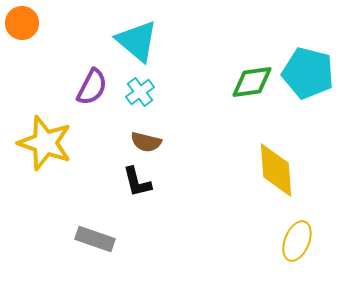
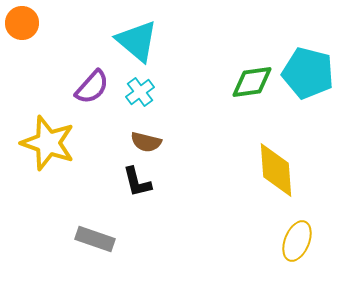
purple semicircle: rotated 15 degrees clockwise
yellow star: moved 3 px right
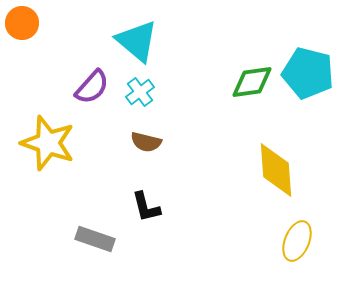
black L-shape: moved 9 px right, 25 px down
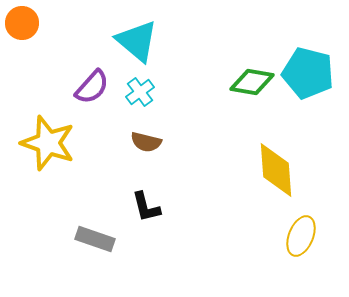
green diamond: rotated 18 degrees clockwise
yellow ellipse: moved 4 px right, 5 px up
